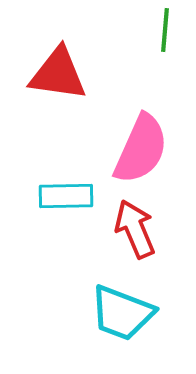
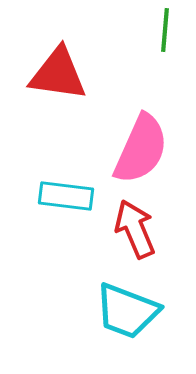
cyan rectangle: rotated 8 degrees clockwise
cyan trapezoid: moved 5 px right, 2 px up
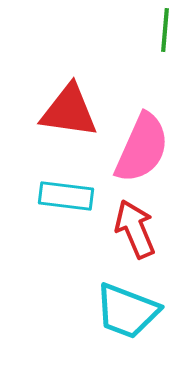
red triangle: moved 11 px right, 37 px down
pink semicircle: moved 1 px right, 1 px up
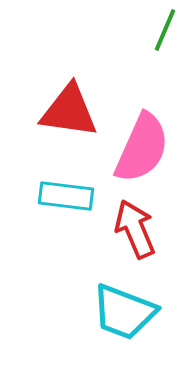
green line: rotated 18 degrees clockwise
cyan trapezoid: moved 3 px left, 1 px down
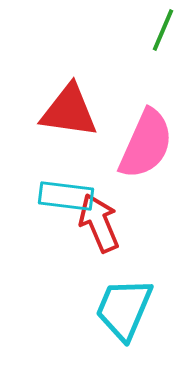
green line: moved 2 px left
pink semicircle: moved 4 px right, 4 px up
red arrow: moved 36 px left, 6 px up
cyan trapezoid: moved 3 px up; rotated 92 degrees clockwise
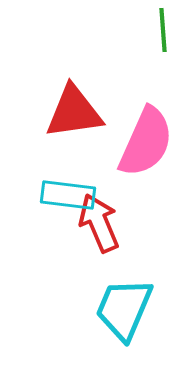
green line: rotated 27 degrees counterclockwise
red triangle: moved 5 px right, 1 px down; rotated 16 degrees counterclockwise
pink semicircle: moved 2 px up
cyan rectangle: moved 2 px right, 1 px up
